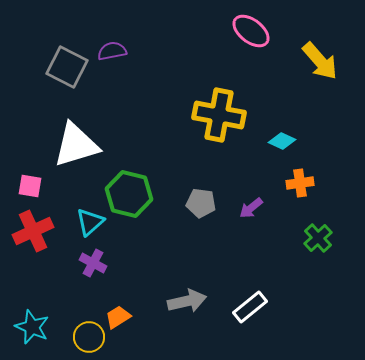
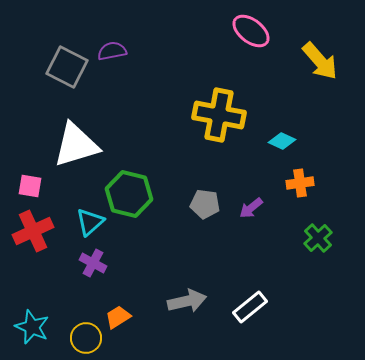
gray pentagon: moved 4 px right, 1 px down
yellow circle: moved 3 px left, 1 px down
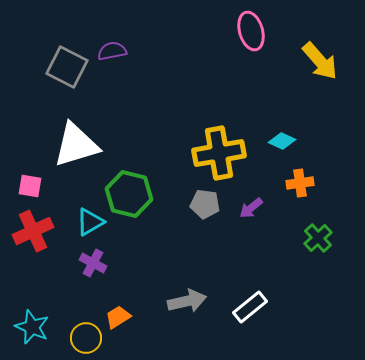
pink ellipse: rotated 36 degrees clockwise
yellow cross: moved 38 px down; rotated 21 degrees counterclockwise
cyan triangle: rotated 12 degrees clockwise
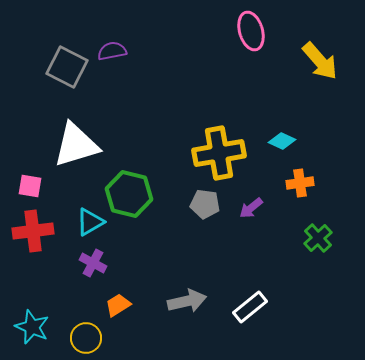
red cross: rotated 18 degrees clockwise
orange trapezoid: moved 12 px up
